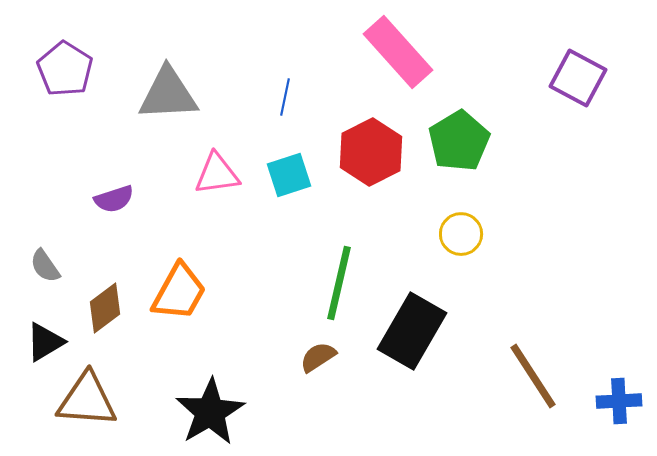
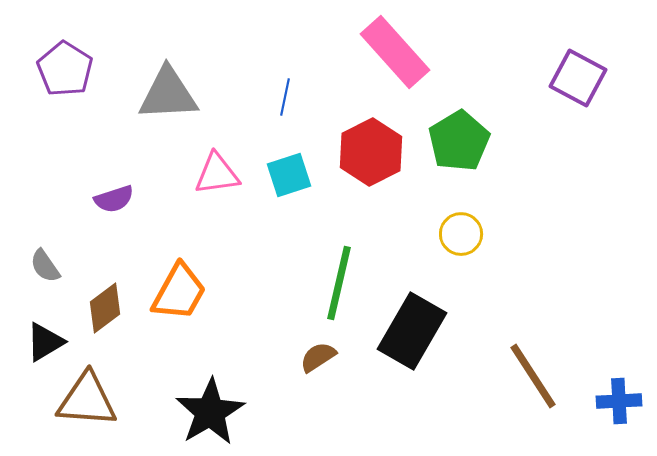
pink rectangle: moved 3 px left
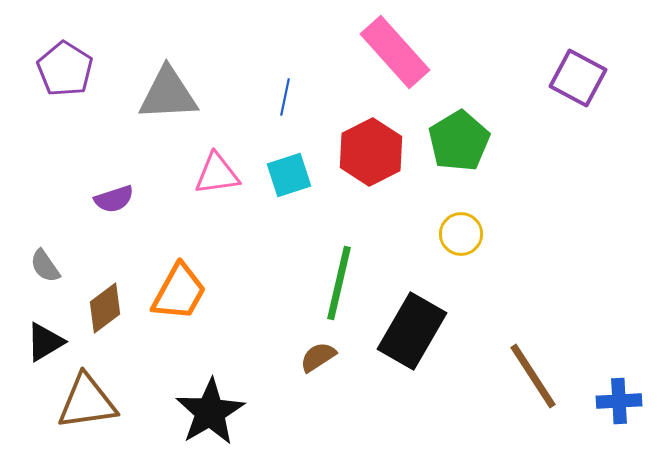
brown triangle: moved 2 px down; rotated 12 degrees counterclockwise
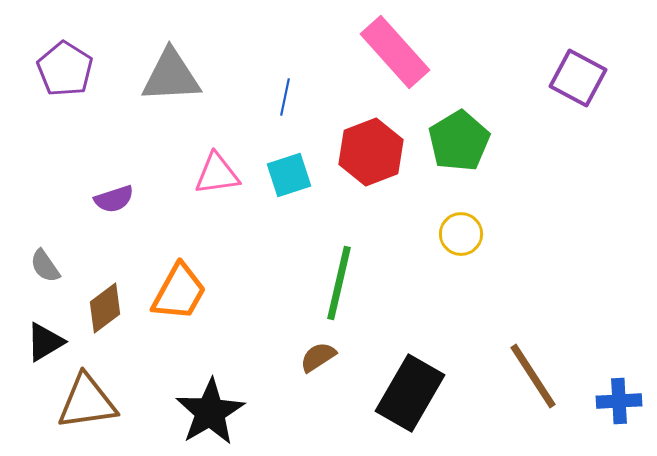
gray triangle: moved 3 px right, 18 px up
red hexagon: rotated 6 degrees clockwise
black rectangle: moved 2 px left, 62 px down
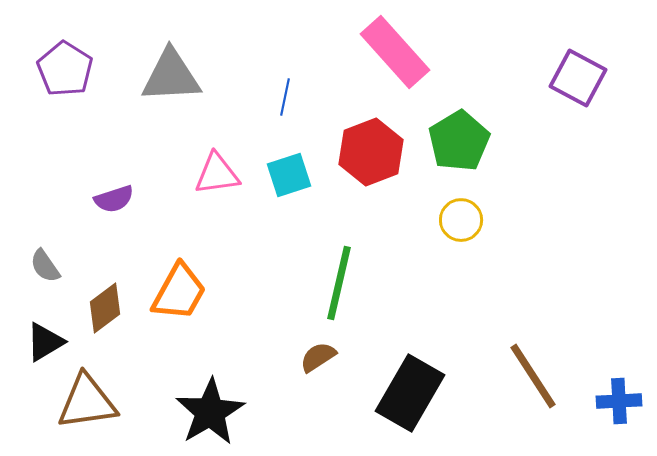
yellow circle: moved 14 px up
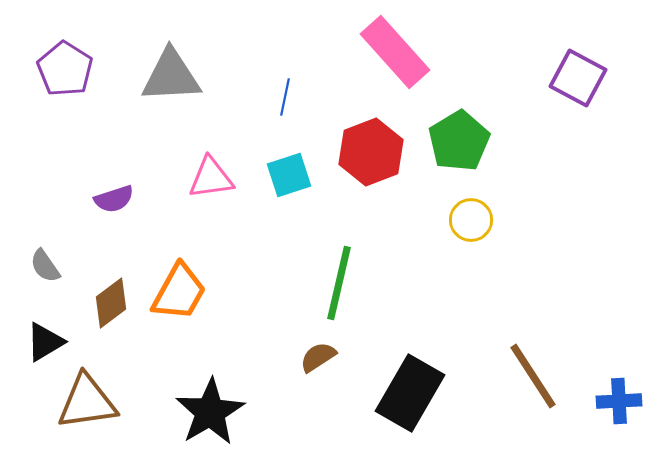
pink triangle: moved 6 px left, 4 px down
yellow circle: moved 10 px right
brown diamond: moved 6 px right, 5 px up
